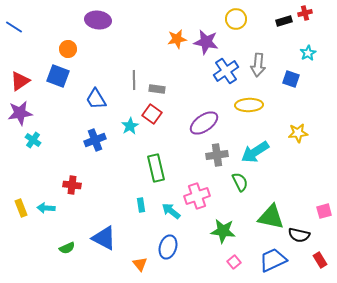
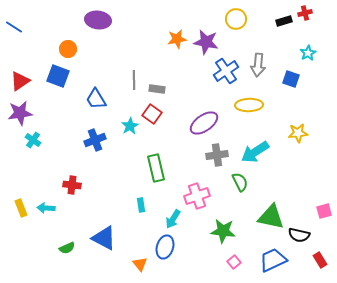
cyan arrow at (171, 211): moved 2 px right, 8 px down; rotated 96 degrees counterclockwise
blue ellipse at (168, 247): moved 3 px left
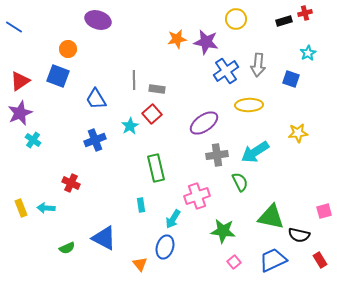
purple ellipse at (98, 20): rotated 10 degrees clockwise
purple star at (20, 113): rotated 15 degrees counterclockwise
red square at (152, 114): rotated 12 degrees clockwise
red cross at (72, 185): moved 1 px left, 2 px up; rotated 18 degrees clockwise
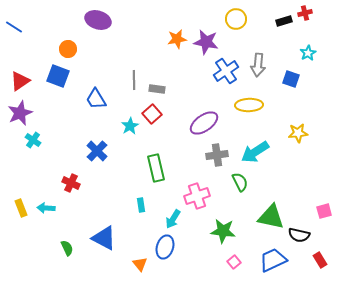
blue cross at (95, 140): moved 2 px right, 11 px down; rotated 25 degrees counterclockwise
green semicircle at (67, 248): rotated 91 degrees counterclockwise
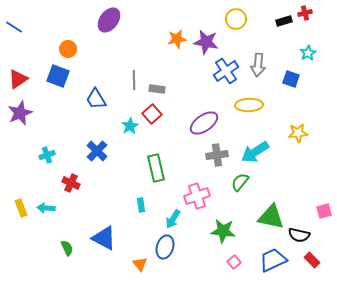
purple ellipse at (98, 20): moved 11 px right; rotated 70 degrees counterclockwise
red triangle at (20, 81): moved 2 px left, 2 px up
cyan cross at (33, 140): moved 14 px right, 15 px down; rotated 35 degrees clockwise
green semicircle at (240, 182): rotated 114 degrees counterclockwise
red rectangle at (320, 260): moved 8 px left; rotated 14 degrees counterclockwise
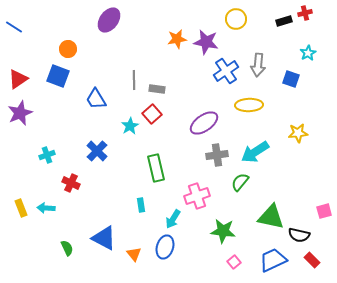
orange triangle at (140, 264): moved 6 px left, 10 px up
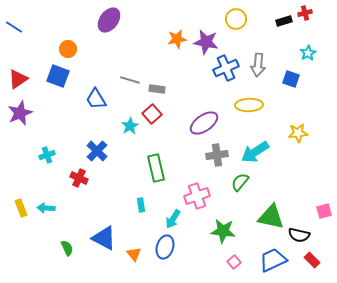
blue cross at (226, 71): moved 3 px up; rotated 10 degrees clockwise
gray line at (134, 80): moved 4 px left; rotated 72 degrees counterclockwise
red cross at (71, 183): moved 8 px right, 5 px up
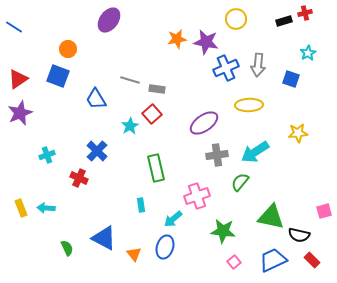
cyan arrow at (173, 219): rotated 18 degrees clockwise
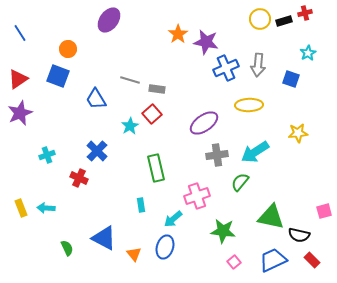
yellow circle at (236, 19): moved 24 px right
blue line at (14, 27): moved 6 px right, 6 px down; rotated 24 degrees clockwise
orange star at (177, 39): moved 1 px right, 5 px up; rotated 24 degrees counterclockwise
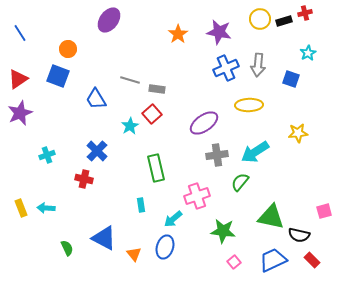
purple star at (206, 42): moved 13 px right, 10 px up
red cross at (79, 178): moved 5 px right, 1 px down; rotated 12 degrees counterclockwise
